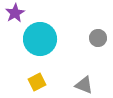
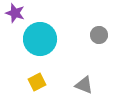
purple star: rotated 24 degrees counterclockwise
gray circle: moved 1 px right, 3 px up
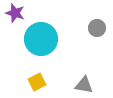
gray circle: moved 2 px left, 7 px up
cyan circle: moved 1 px right
gray triangle: rotated 12 degrees counterclockwise
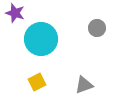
gray triangle: rotated 30 degrees counterclockwise
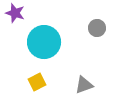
cyan circle: moved 3 px right, 3 px down
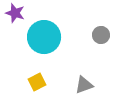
gray circle: moved 4 px right, 7 px down
cyan circle: moved 5 px up
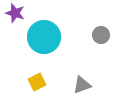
gray triangle: moved 2 px left
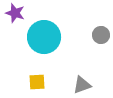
yellow square: rotated 24 degrees clockwise
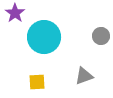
purple star: rotated 18 degrees clockwise
gray circle: moved 1 px down
gray triangle: moved 2 px right, 9 px up
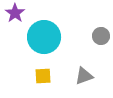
yellow square: moved 6 px right, 6 px up
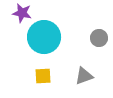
purple star: moved 7 px right; rotated 24 degrees counterclockwise
gray circle: moved 2 px left, 2 px down
